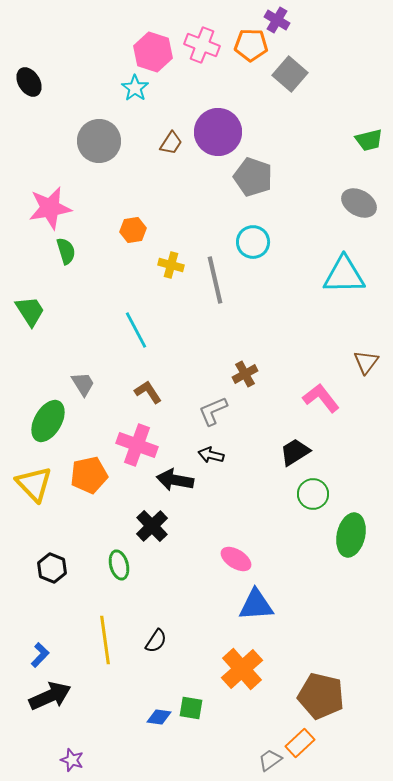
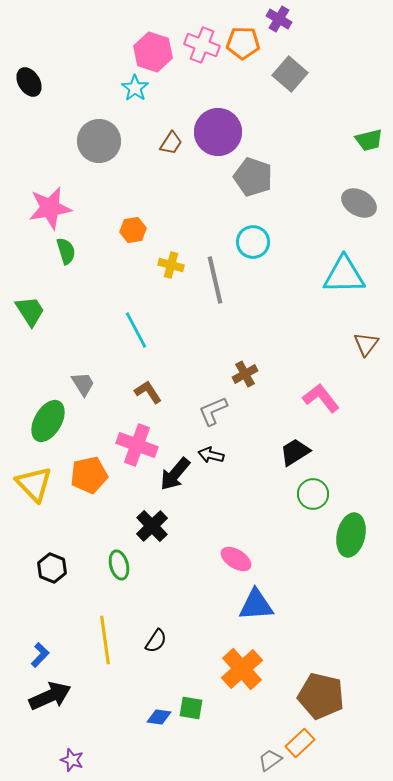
purple cross at (277, 20): moved 2 px right, 1 px up
orange pentagon at (251, 45): moved 8 px left, 2 px up
brown triangle at (366, 362): moved 18 px up
black arrow at (175, 480): moved 6 px up; rotated 60 degrees counterclockwise
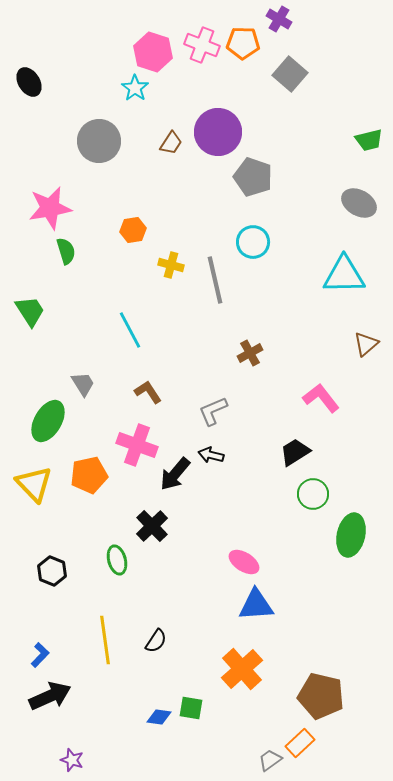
cyan line at (136, 330): moved 6 px left
brown triangle at (366, 344): rotated 12 degrees clockwise
brown cross at (245, 374): moved 5 px right, 21 px up
pink ellipse at (236, 559): moved 8 px right, 3 px down
green ellipse at (119, 565): moved 2 px left, 5 px up
black hexagon at (52, 568): moved 3 px down
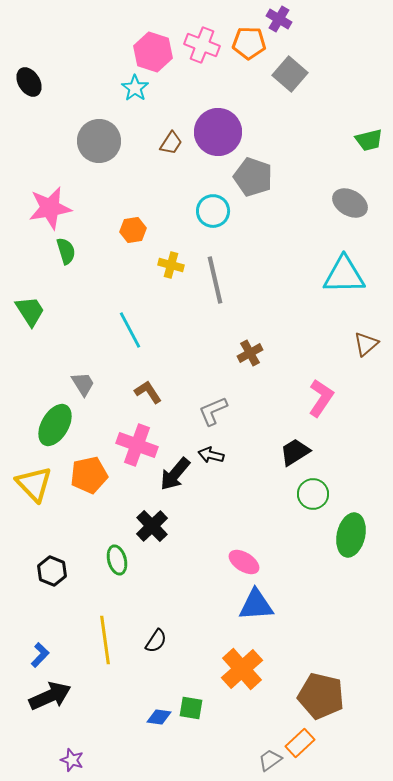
orange pentagon at (243, 43): moved 6 px right
gray ellipse at (359, 203): moved 9 px left
cyan circle at (253, 242): moved 40 px left, 31 px up
pink L-shape at (321, 398): rotated 72 degrees clockwise
green ellipse at (48, 421): moved 7 px right, 4 px down
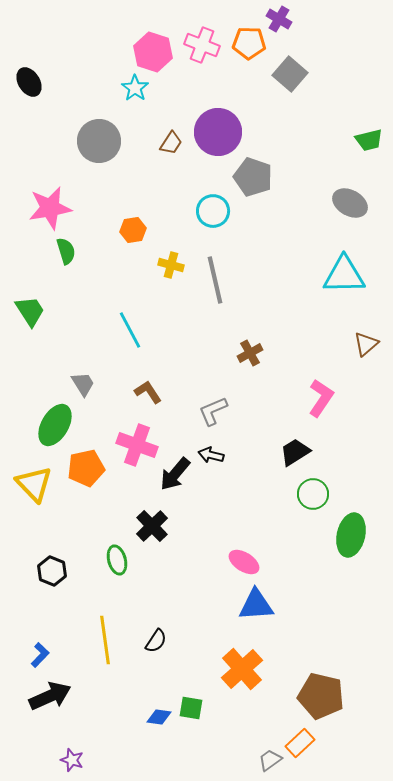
orange pentagon at (89, 475): moved 3 px left, 7 px up
